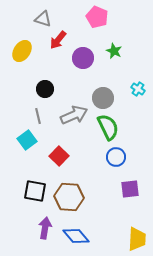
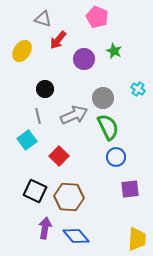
purple circle: moved 1 px right, 1 px down
black square: rotated 15 degrees clockwise
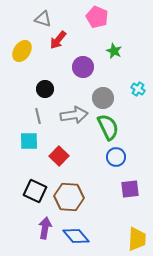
purple circle: moved 1 px left, 8 px down
gray arrow: rotated 16 degrees clockwise
cyan square: moved 2 px right, 1 px down; rotated 36 degrees clockwise
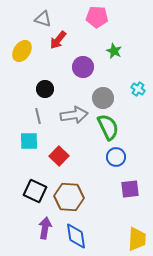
pink pentagon: rotated 20 degrees counterclockwise
blue diamond: rotated 32 degrees clockwise
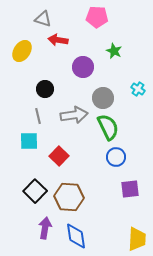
red arrow: rotated 60 degrees clockwise
black square: rotated 20 degrees clockwise
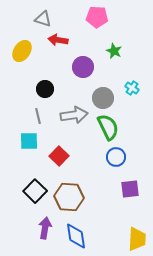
cyan cross: moved 6 px left, 1 px up
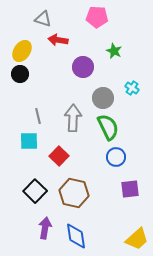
black circle: moved 25 px left, 15 px up
gray arrow: moved 1 px left, 3 px down; rotated 80 degrees counterclockwise
brown hexagon: moved 5 px right, 4 px up; rotated 8 degrees clockwise
yellow trapezoid: rotated 45 degrees clockwise
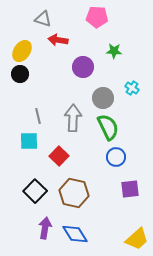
green star: rotated 21 degrees counterclockwise
blue diamond: moved 1 px left, 2 px up; rotated 24 degrees counterclockwise
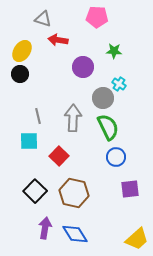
cyan cross: moved 13 px left, 4 px up
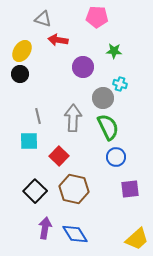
cyan cross: moved 1 px right; rotated 16 degrees counterclockwise
brown hexagon: moved 4 px up
